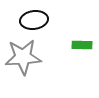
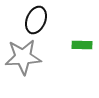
black ellipse: moved 2 px right; rotated 60 degrees counterclockwise
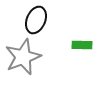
gray star: rotated 18 degrees counterclockwise
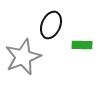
black ellipse: moved 15 px right, 5 px down
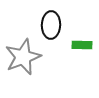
black ellipse: rotated 20 degrees counterclockwise
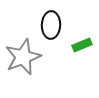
green rectangle: rotated 24 degrees counterclockwise
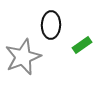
green rectangle: rotated 12 degrees counterclockwise
